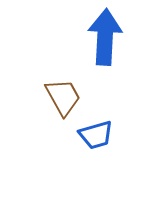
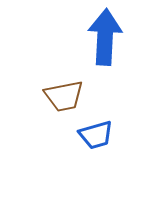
brown trapezoid: moved 1 px right, 1 px up; rotated 108 degrees clockwise
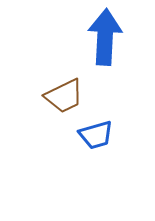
brown trapezoid: rotated 15 degrees counterclockwise
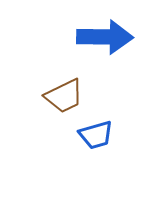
blue arrow: rotated 88 degrees clockwise
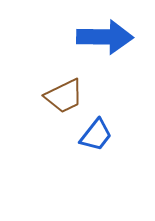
blue trapezoid: rotated 36 degrees counterclockwise
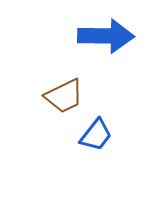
blue arrow: moved 1 px right, 1 px up
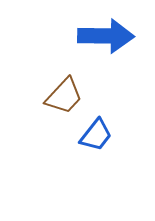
brown trapezoid: rotated 21 degrees counterclockwise
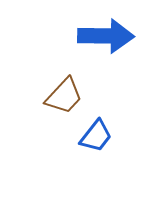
blue trapezoid: moved 1 px down
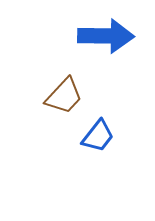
blue trapezoid: moved 2 px right
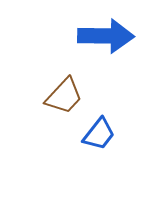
blue trapezoid: moved 1 px right, 2 px up
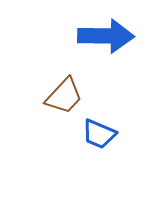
blue trapezoid: rotated 75 degrees clockwise
